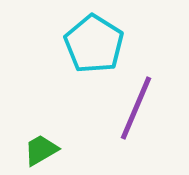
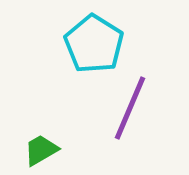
purple line: moved 6 px left
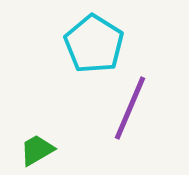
green trapezoid: moved 4 px left
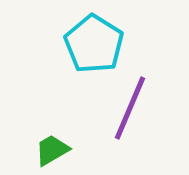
green trapezoid: moved 15 px right
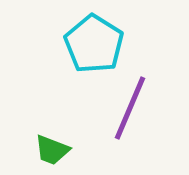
green trapezoid: rotated 129 degrees counterclockwise
